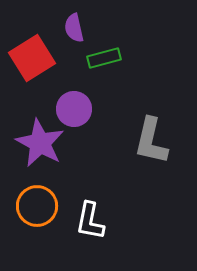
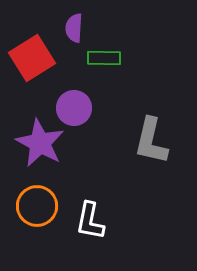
purple semicircle: rotated 16 degrees clockwise
green rectangle: rotated 16 degrees clockwise
purple circle: moved 1 px up
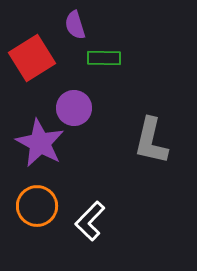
purple semicircle: moved 1 px right, 3 px up; rotated 20 degrees counterclockwise
white L-shape: rotated 33 degrees clockwise
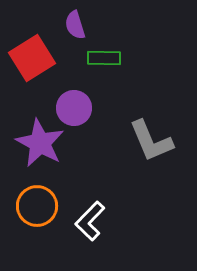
gray L-shape: rotated 36 degrees counterclockwise
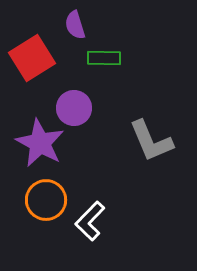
orange circle: moved 9 px right, 6 px up
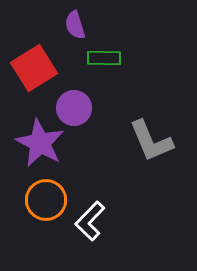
red square: moved 2 px right, 10 px down
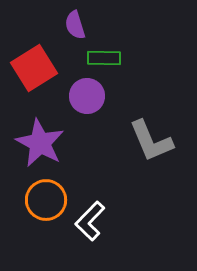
purple circle: moved 13 px right, 12 px up
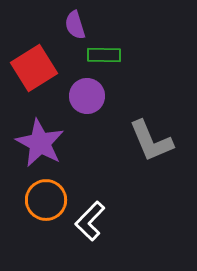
green rectangle: moved 3 px up
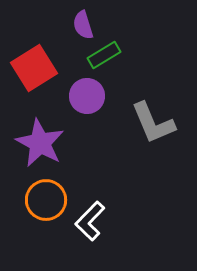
purple semicircle: moved 8 px right
green rectangle: rotated 32 degrees counterclockwise
gray L-shape: moved 2 px right, 18 px up
